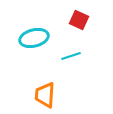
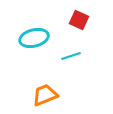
orange trapezoid: rotated 64 degrees clockwise
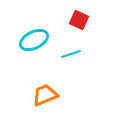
cyan ellipse: moved 2 px down; rotated 12 degrees counterclockwise
cyan line: moved 2 px up
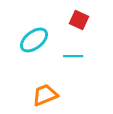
cyan ellipse: rotated 12 degrees counterclockwise
cyan line: moved 2 px right, 2 px down; rotated 18 degrees clockwise
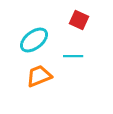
orange trapezoid: moved 6 px left, 19 px up
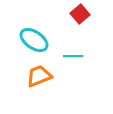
red square: moved 1 px right, 6 px up; rotated 24 degrees clockwise
cyan ellipse: rotated 72 degrees clockwise
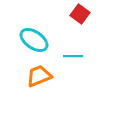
red square: rotated 12 degrees counterclockwise
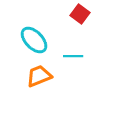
cyan ellipse: rotated 12 degrees clockwise
